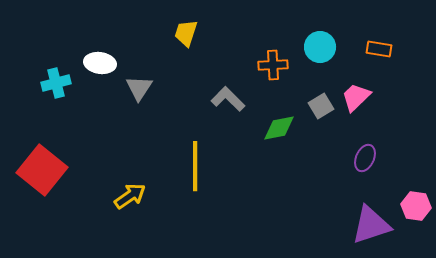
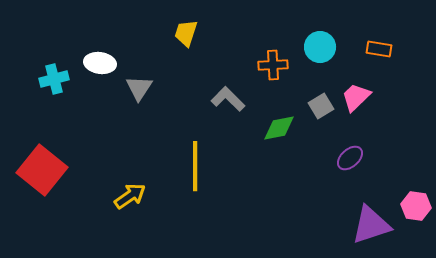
cyan cross: moved 2 px left, 4 px up
purple ellipse: moved 15 px left; rotated 24 degrees clockwise
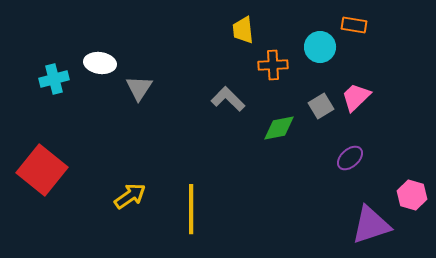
yellow trapezoid: moved 57 px right, 3 px up; rotated 24 degrees counterclockwise
orange rectangle: moved 25 px left, 24 px up
yellow line: moved 4 px left, 43 px down
pink hexagon: moved 4 px left, 11 px up; rotated 8 degrees clockwise
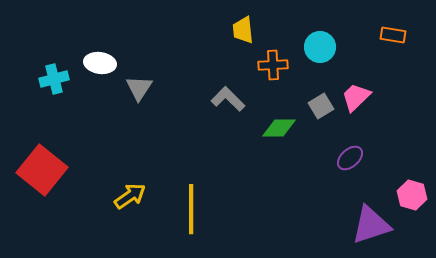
orange rectangle: moved 39 px right, 10 px down
green diamond: rotated 12 degrees clockwise
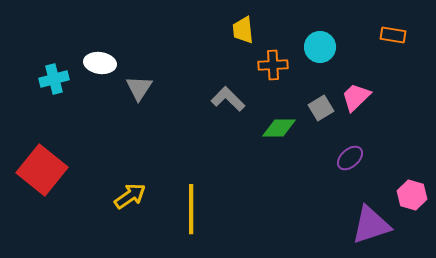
gray square: moved 2 px down
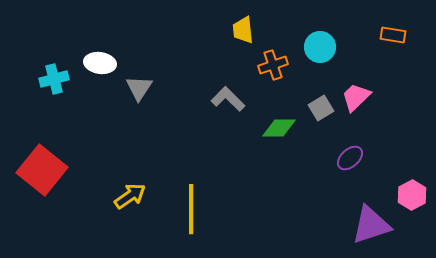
orange cross: rotated 16 degrees counterclockwise
pink hexagon: rotated 16 degrees clockwise
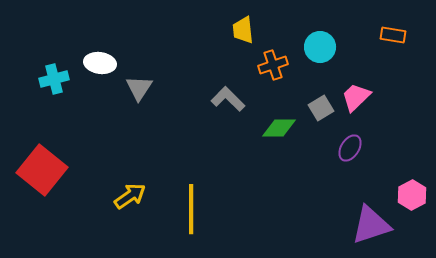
purple ellipse: moved 10 px up; rotated 16 degrees counterclockwise
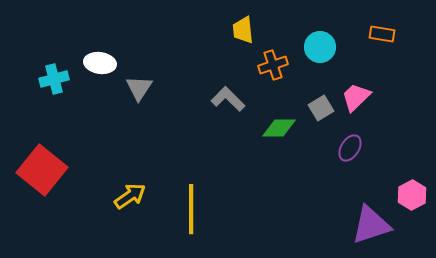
orange rectangle: moved 11 px left, 1 px up
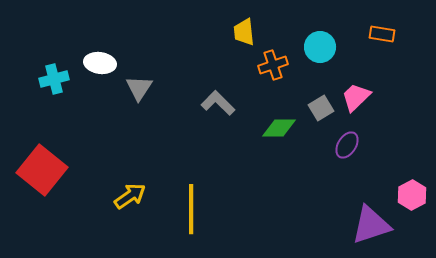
yellow trapezoid: moved 1 px right, 2 px down
gray L-shape: moved 10 px left, 4 px down
purple ellipse: moved 3 px left, 3 px up
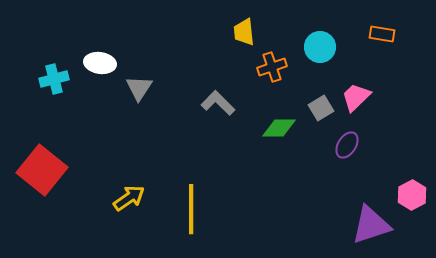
orange cross: moved 1 px left, 2 px down
yellow arrow: moved 1 px left, 2 px down
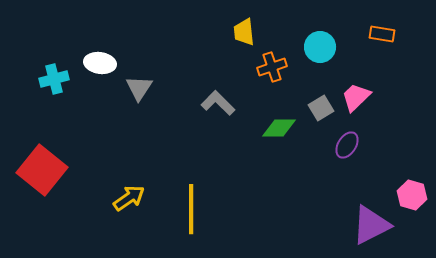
pink hexagon: rotated 16 degrees counterclockwise
purple triangle: rotated 9 degrees counterclockwise
